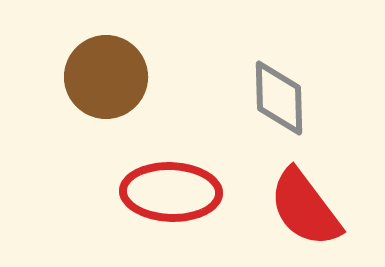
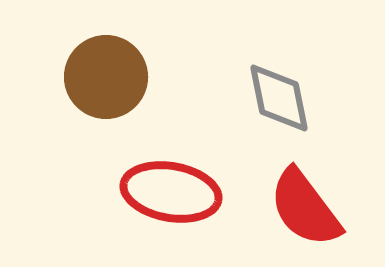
gray diamond: rotated 10 degrees counterclockwise
red ellipse: rotated 8 degrees clockwise
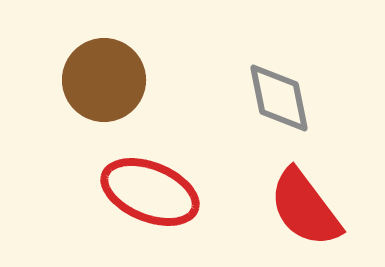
brown circle: moved 2 px left, 3 px down
red ellipse: moved 21 px left; rotated 12 degrees clockwise
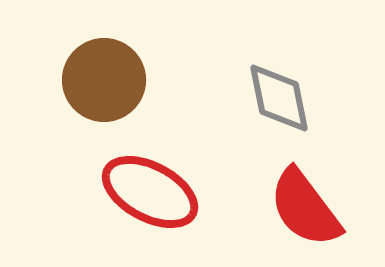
red ellipse: rotated 6 degrees clockwise
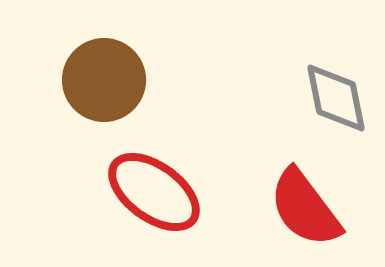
gray diamond: moved 57 px right
red ellipse: moved 4 px right; rotated 8 degrees clockwise
